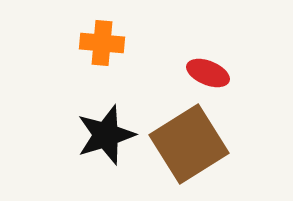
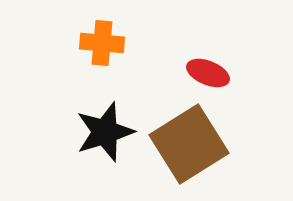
black star: moved 1 px left, 3 px up
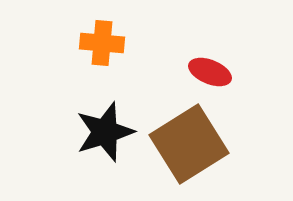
red ellipse: moved 2 px right, 1 px up
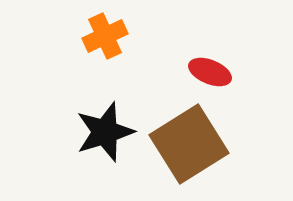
orange cross: moved 3 px right, 7 px up; rotated 30 degrees counterclockwise
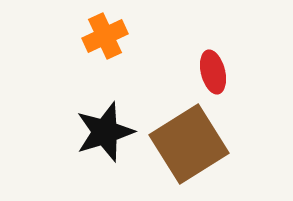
red ellipse: moved 3 px right; rotated 54 degrees clockwise
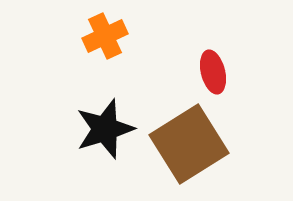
black star: moved 3 px up
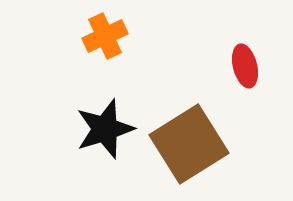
red ellipse: moved 32 px right, 6 px up
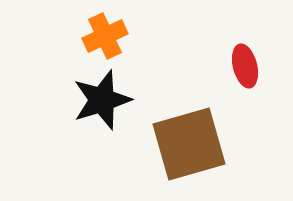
black star: moved 3 px left, 29 px up
brown square: rotated 16 degrees clockwise
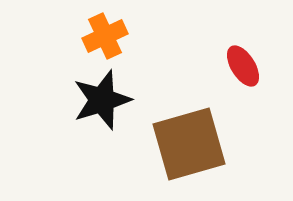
red ellipse: moved 2 px left; rotated 18 degrees counterclockwise
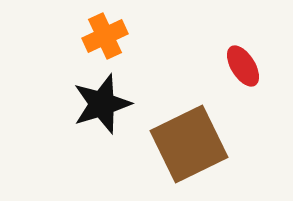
black star: moved 4 px down
brown square: rotated 10 degrees counterclockwise
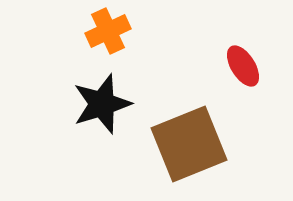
orange cross: moved 3 px right, 5 px up
brown square: rotated 4 degrees clockwise
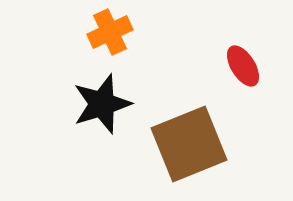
orange cross: moved 2 px right, 1 px down
